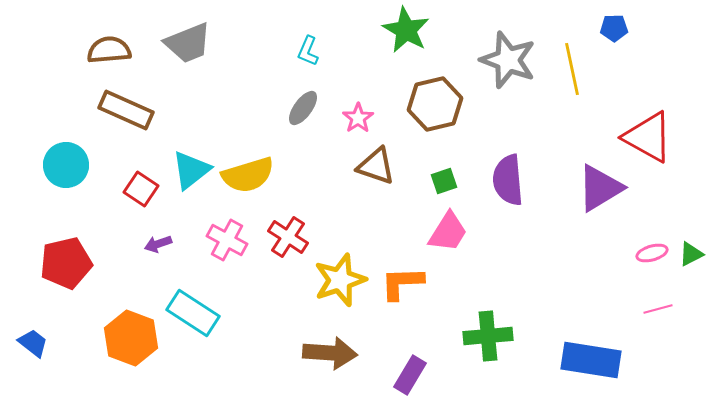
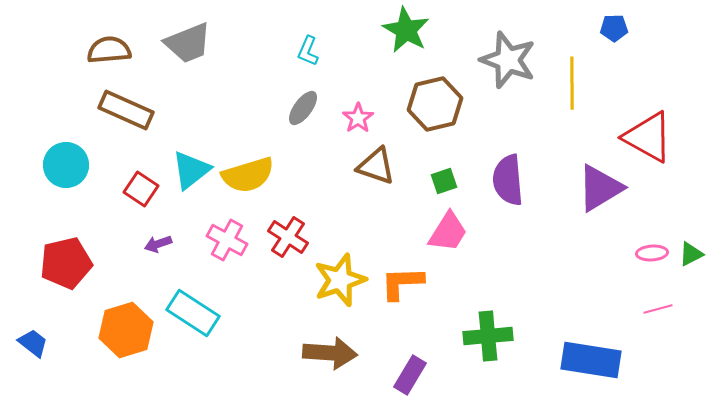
yellow line: moved 14 px down; rotated 12 degrees clockwise
pink ellipse: rotated 12 degrees clockwise
orange hexagon: moved 5 px left, 8 px up; rotated 22 degrees clockwise
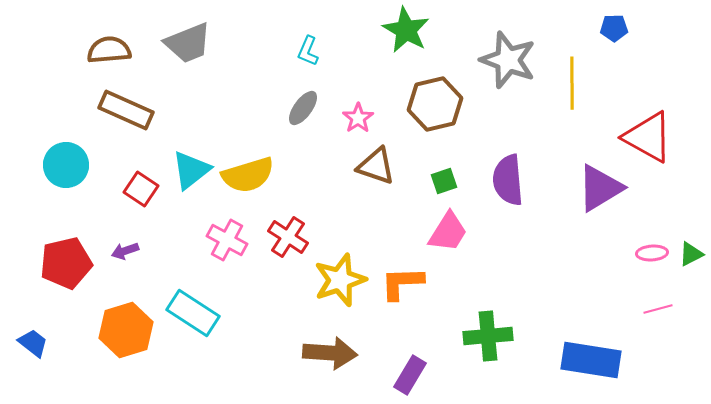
purple arrow: moved 33 px left, 7 px down
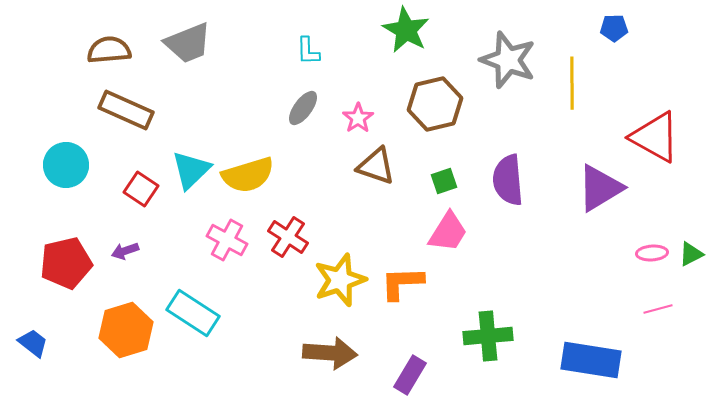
cyan L-shape: rotated 24 degrees counterclockwise
red triangle: moved 7 px right
cyan triangle: rotated 6 degrees counterclockwise
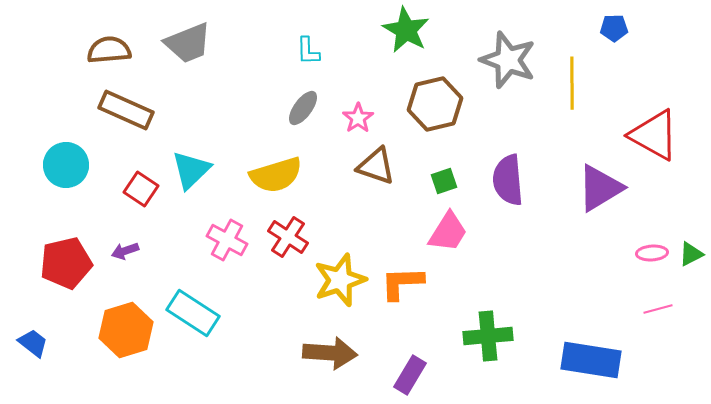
red triangle: moved 1 px left, 2 px up
yellow semicircle: moved 28 px right
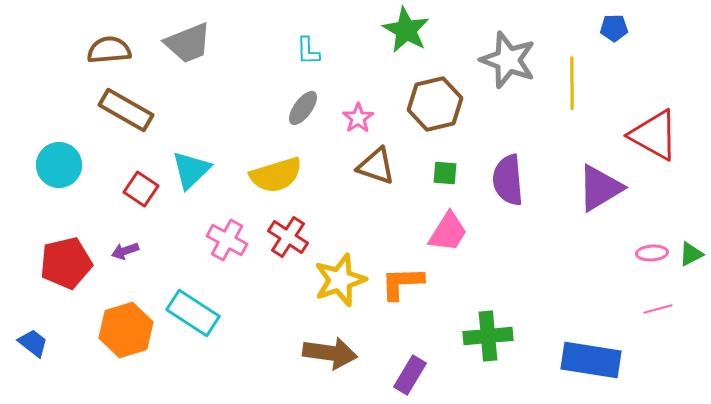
brown rectangle: rotated 6 degrees clockwise
cyan circle: moved 7 px left
green square: moved 1 px right, 8 px up; rotated 24 degrees clockwise
brown arrow: rotated 4 degrees clockwise
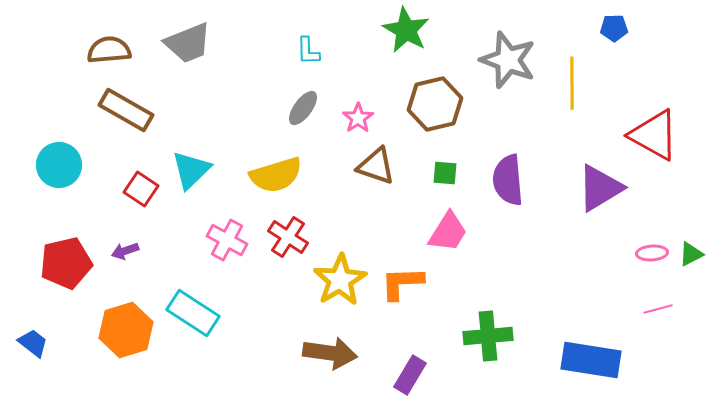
yellow star: rotated 12 degrees counterclockwise
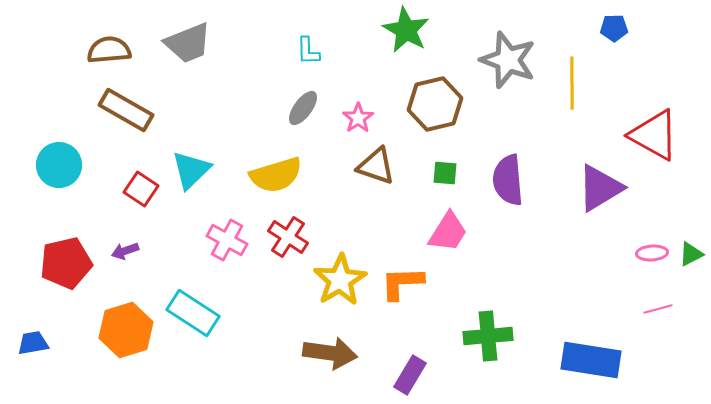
blue trapezoid: rotated 48 degrees counterclockwise
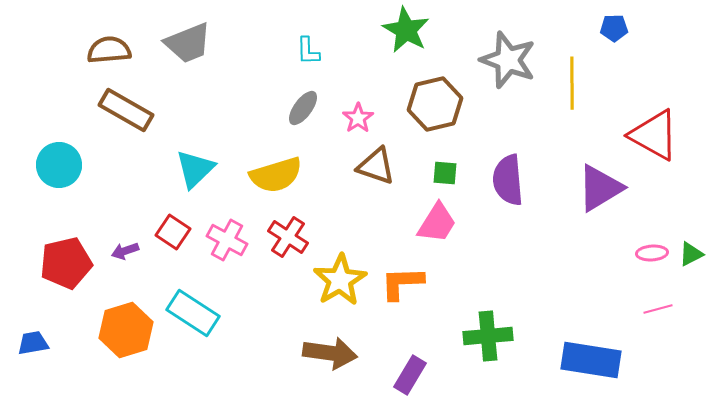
cyan triangle: moved 4 px right, 1 px up
red square: moved 32 px right, 43 px down
pink trapezoid: moved 11 px left, 9 px up
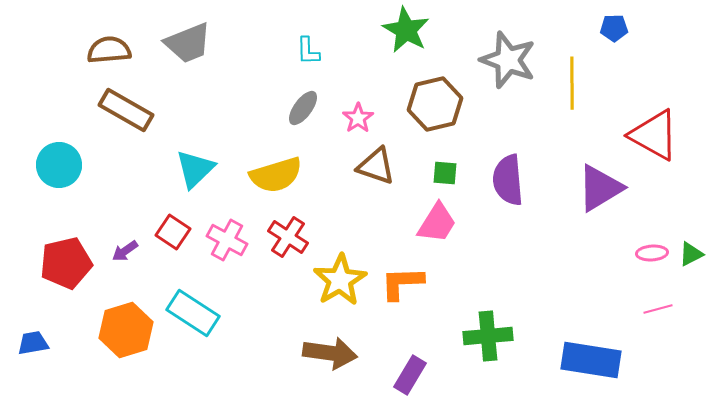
purple arrow: rotated 16 degrees counterclockwise
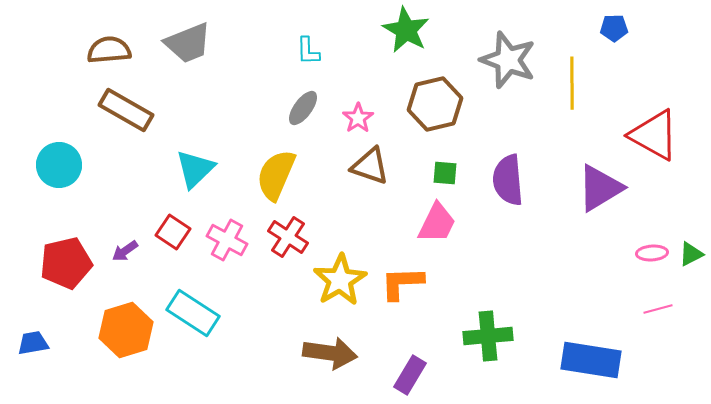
brown triangle: moved 6 px left
yellow semicircle: rotated 130 degrees clockwise
pink trapezoid: rotated 6 degrees counterclockwise
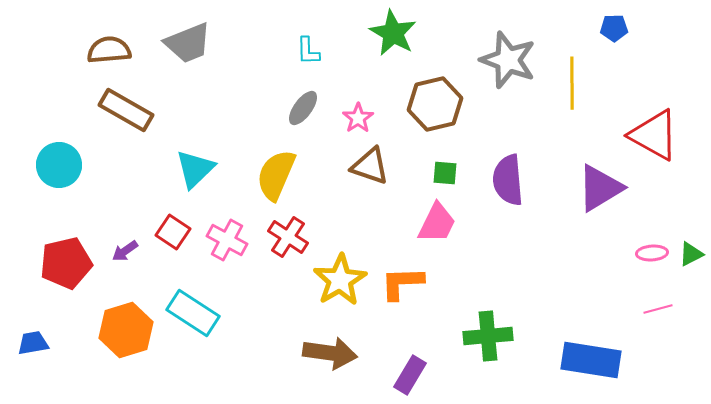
green star: moved 13 px left, 3 px down
